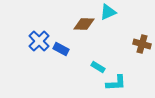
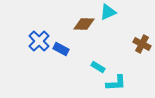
brown cross: rotated 12 degrees clockwise
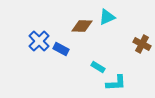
cyan triangle: moved 1 px left, 5 px down
brown diamond: moved 2 px left, 2 px down
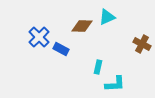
blue cross: moved 4 px up
cyan rectangle: rotated 72 degrees clockwise
cyan L-shape: moved 1 px left, 1 px down
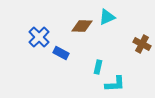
blue rectangle: moved 4 px down
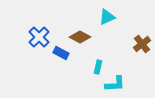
brown diamond: moved 2 px left, 11 px down; rotated 25 degrees clockwise
brown cross: rotated 24 degrees clockwise
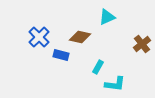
brown diamond: rotated 15 degrees counterclockwise
blue rectangle: moved 2 px down; rotated 14 degrees counterclockwise
cyan rectangle: rotated 16 degrees clockwise
cyan L-shape: rotated 10 degrees clockwise
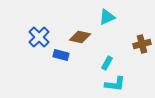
brown cross: rotated 24 degrees clockwise
cyan rectangle: moved 9 px right, 4 px up
